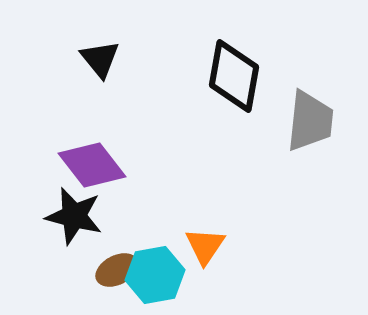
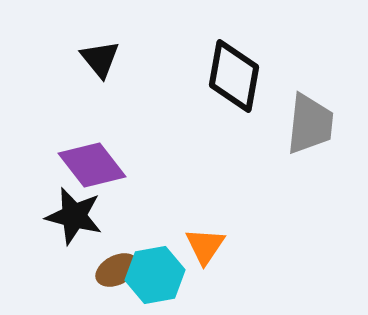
gray trapezoid: moved 3 px down
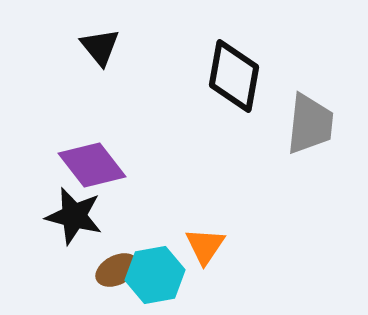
black triangle: moved 12 px up
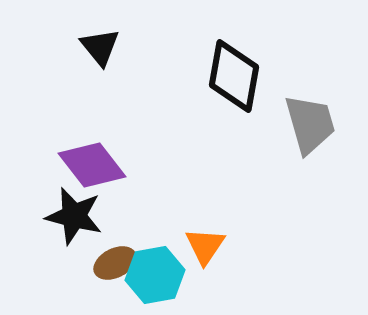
gray trapezoid: rotated 22 degrees counterclockwise
brown ellipse: moved 2 px left, 7 px up
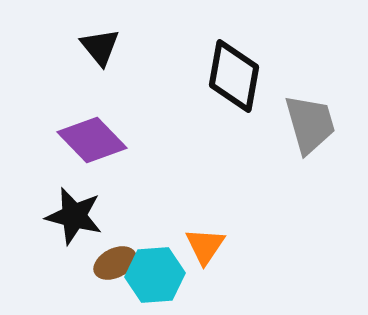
purple diamond: moved 25 px up; rotated 6 degrees counterclockwise
cyan hexagon: rotated 6 degrees clockwise
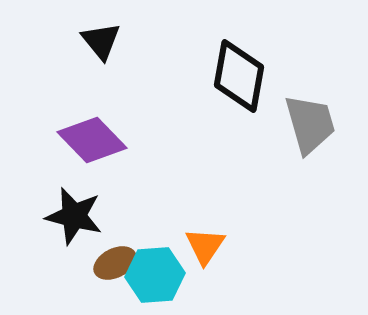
black triangle: moved 1 px right, 6 px up
black diamond: moved 5 px right
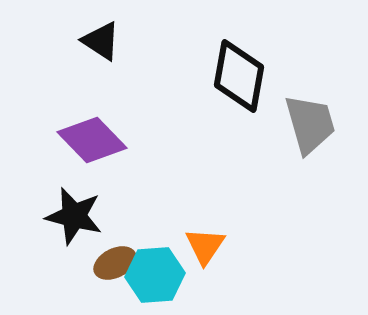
black triangle: rotated 18 degrees counterclockwise
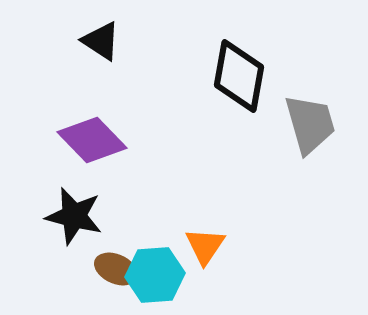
brown ellipse: moved 1 px right, 6 px down; rotated 51 degrees clockwise
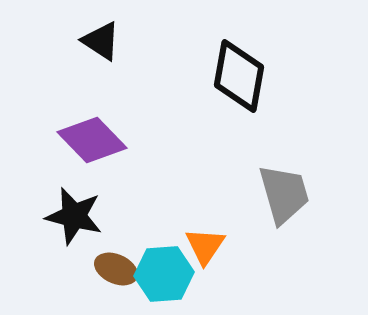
gray trapezoid: moved 26 px left, 70 px down
cyan hexagon: moved 9 px right, 1 px up
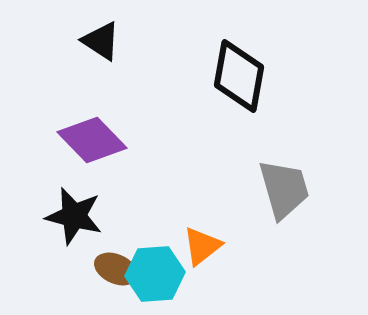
gray trapezoid: moved 5 px up
orange triangle: moved 3 px left; rotated 18 degrees clockwise
cyan hexagon: moved 9 px left
